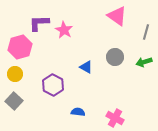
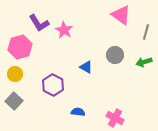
pink triangle: moved 4 px right, 1 px up
purple L-shape: rotated 120 degrees counterclockwise
gray circle: moved 2 px up
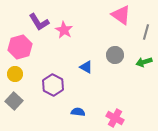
purple L-shape: moved 1 px up
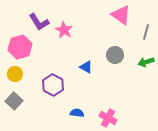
green arrow: moved 2 px right
blue semicircle: moved 1 px left, 1 px down
pink cross: moved 7 px left
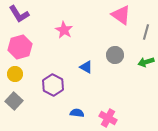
purple L-shape: moved 20 px left, 8 px up
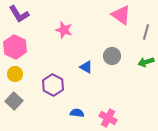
pink star: rotated 12 degrees counterclockwise
pink hexagon: moved 5 px left; rotated 20 degrees counterclockwise
gray circle: moved 3 px left, 1 px down
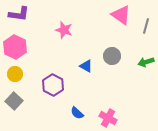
purple L-shape: rotated 50 degrees counterclockwise
gray line: moved 6 px up
blue triangle: moved 1 px up
blue semicircle: rotated 144 degrees counterclockwise
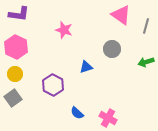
pink hexagon: moved 1 px right
gray circle: moved 7 px up
blue triangle: moved 1 px down; rotated 48 degrees counterclockwise
gray square: moved 1 px left, 3 px up; rotated 12 degrees clockwise
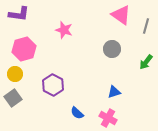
pink hexagon: moved 8 px right, 2 px down; rotated 20 degrees clockwise
green arrow: rotated 35 degrees counterclockwise
blue triangle: moved 28 px right, 25 px down
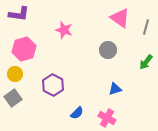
pink triangle: moved 1 px left, 3 px down
gray line: moved 1 px down
gray circle: moved 4 px left, 1 px down
blue triangle: moved 1 px right, 3 px up
blue semicircle: rotated 88 degrees counterclockwise
pink cross: moved 1 px left
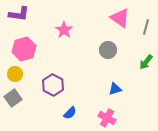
pink star: rotated 18 degrees clockwise
blue semicircle: moved 7 px left
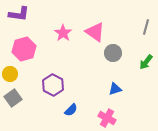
pink triangle: moved 25 px left, 14 px down
pink star: moved 1 px left, 3 px down
gray circle: moved 5 px right, 3 px down
yellow circle: moved 5 px left
blue semicircle: moved 1 px right, 3 px up
